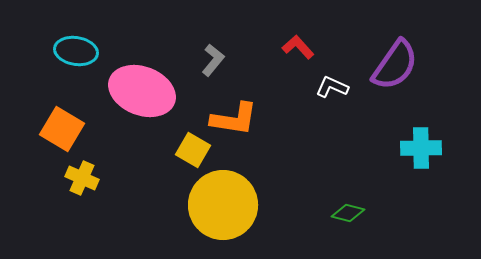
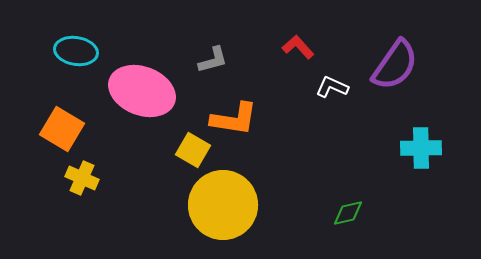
gray L-shape: rotated 36 degrees clockwise
green diamond: rotated 28 degrees counterclockwise
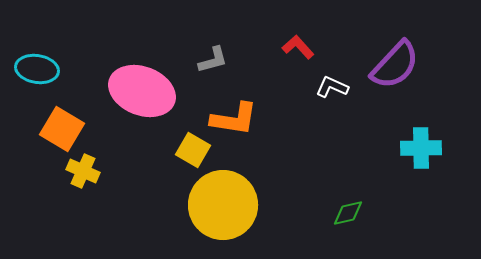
cyan ellipse: moved 39 px left, 18 px down
purple semicircle: rotated 8 degrees clockwise
yellow cross: moved 1 px right, 7 px up
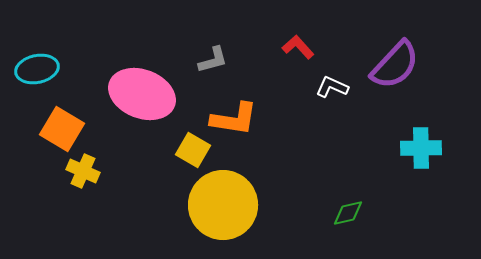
cyan ellipse: rotated 21 degrees counterclockwise
pink ellipse: moved 3 px down
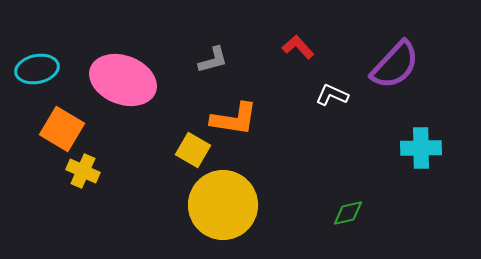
white L-shape: moved 8 px down
pink ellipse: moved 19 px left, 14 px up
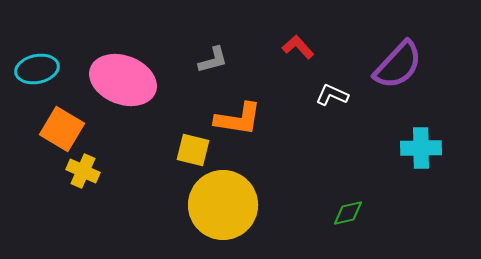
purple semicircle: moved 3 px right
orange L-shape: moved 4 px right
yellow square: rotated 16 degrees counterclockwise
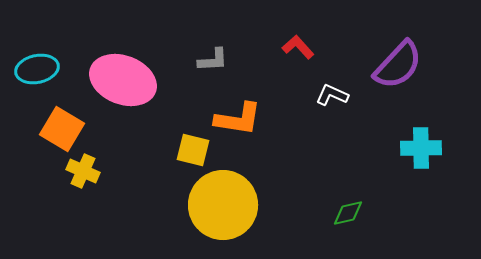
gray L-shape: rotated 12 degrees clockwise
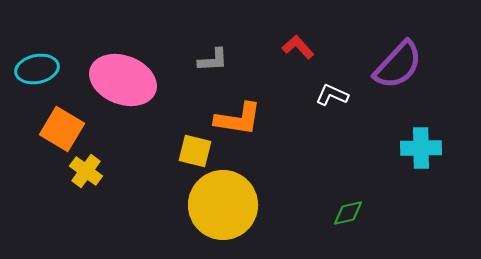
yellow square: moved 2 px right, 1 px down
yellow cross: moved 3 px right; rotated 12 degrees clockwise
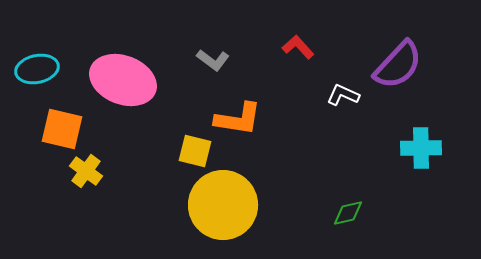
gray L-shape: rotated 40 degrees clockwise
white L-shape: moved 11 px right
orange square: rotated 18 degrees counterclockwise
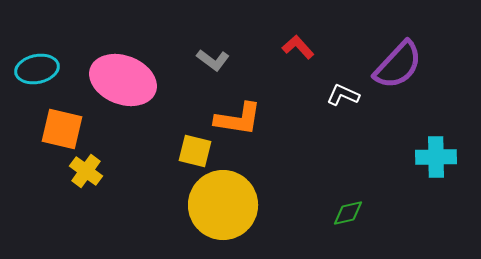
cyan cross: moved 15 px right, 9 px down
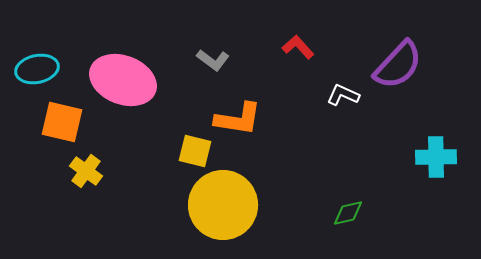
orange square: moved 7 px up
